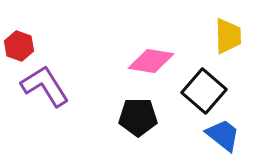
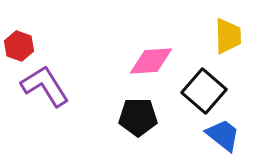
pink diamond: rotated 12 degrees counterclockwise
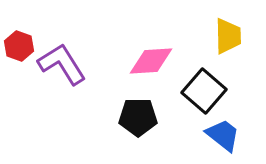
purple L-shape: moved 17 px right, 22 px up
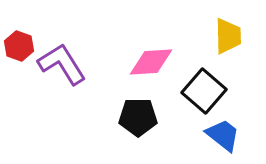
pink diamond: moved 1 px down
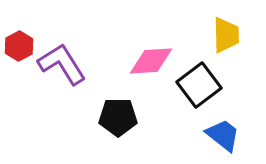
yellow trapezoid: moved 2 px left, 1 px up
red hexagon: rotated 12 degrees clockwise
pink diamond: moved 1 px up
black square: moved 5 px left, 6 px up; rotated 12 degrees clockwise
black pentagon: moved 20 px left
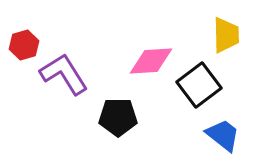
red hexagon: moved 5 px right, 1 px up; rotated 12 degrees clockwise
purple L-shape: moved 2 px right, 10 px down
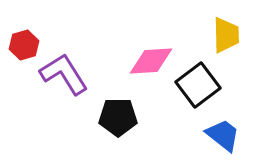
black square: moved 1 px left
